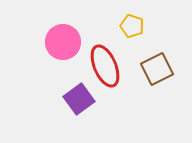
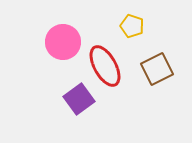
red ellipse: rotated 6 degrees counterclockwise
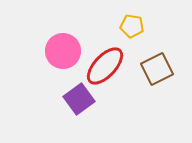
yellow pentagon: rotated 10 degrees counterclockwise
pink circle: moved 9 px down
red ellipse: rotated 72 degrees clockwise
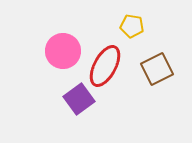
red ellipse: rotated 15 degrees counterclockwise
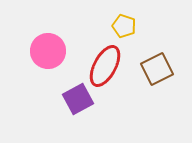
yellow pentagon: moved 8 px left; rotated 10 degrees clockwise
pink circle: moved 15 px left
purple square: moved 1 px left; rotated 8 degrees clockwise
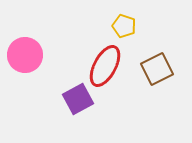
pink circle: moved 23 px left, 4 px down
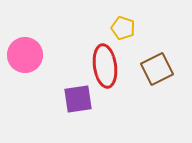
yellow pentagon: moved 1 px left, 2 px down
red ellipse: rotated 36 degrees counterclockwise
purple square: rotated 20 degrees clockwise
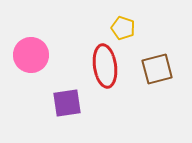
pink circle: moved 6 px right
brown square: rotated 12 degrees clockwise
purple square: moved 11 px left, 4 px down
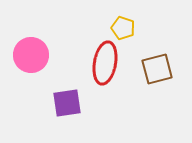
red ellipse: moved 3 px up; rotated 18 degrees clockwise
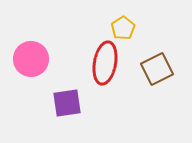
yellow pentagon: rotated 20 degrees clockwise
pink circle: moved 4 px down
brown square: rotated 12 degrees counterclockwise
